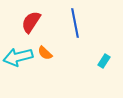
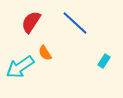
blue line: rotated 36 degrees counterclockwise
orange semicircle: rotated 14 degrees clockwise
cyan arrow: moved 2 px right, 10 px down; rotated 20 degrees counterclockwise
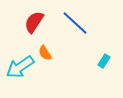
red semicircle: moved 3 px right
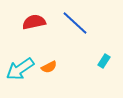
red semicircle: rotated 45 degrees clockwise
orange semicircle: moved 4 px right, 14 px down; rotated 84 degrees counterclockwise
cyan arrow: moved 2 px down
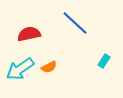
red semicircle: moved 5 px left, 12 px down
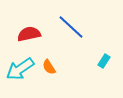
blue line: moved 4 px left, 4 px down
orange semicircle: rotated 84 degrees clockwise
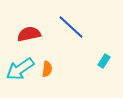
orange semicircle: moved 2 px left, 2 px down; rotated 140 degrees counterclockwise
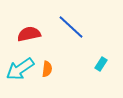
cyan rectangle: moved 3 px left, 3 px down
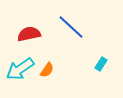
orange semicircle: moved 1 px down; rotated 28 degrees clockwise
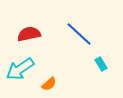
blue line: moved 8 px right, 7 px down
cyan rectangle: rotated 64 degrees counterclockwise
orange semicircle: moved 2 px right, 14 px down; rotated 14 degrees clockwise
